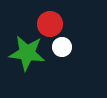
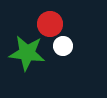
white circle: moved 1 px right, 1 px up
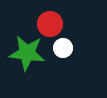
white circle: moved 2 px down
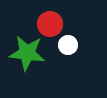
white circle: moved 5 px right, 3 px up
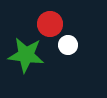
green star: moved 1 px left, 2 px down
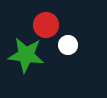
red circle: moved 4 px left, 1 px down
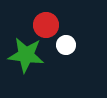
white circle: moved 2 px left
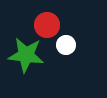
red circle: moved 1 px right
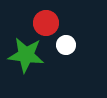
red circle: moved 1 px left, 2 px up
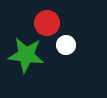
red circle: moved 1 px right
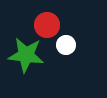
red circle: moved 2 px down
